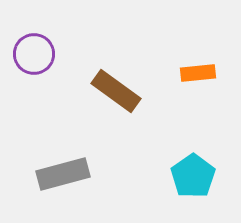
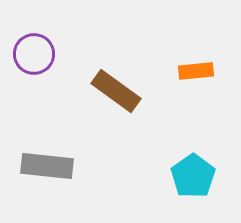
orange rectangle: moved 2 px left, 2 px up
gray rectangle: moved 16 px left, 8 px up; rotated 21 degrees clockwise
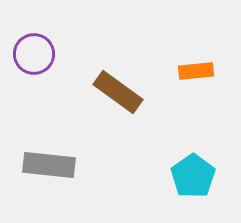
brown rectangle: moved 2 px right, 1 px down
gray rectangle: moved 2 px right, 1 px up
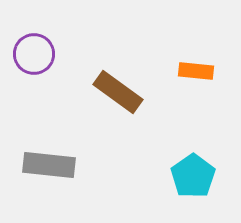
orange rectangle: rotated 12 degrees clockwise
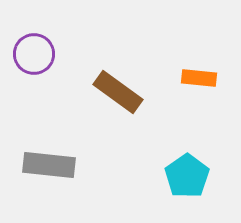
orange rectangle: moved 3 px right, 7 px down
cyan pentagon: moved 6 px left
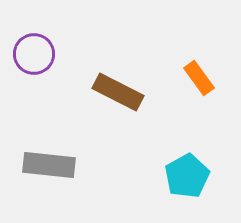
orange rectangle: rotated 48 degrees clockwise
brown rectangle: rotated 9 degrees counterclockwise
cyan pentagon: rotated 6 degrees clockwise
